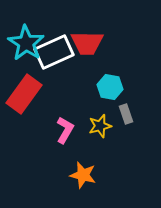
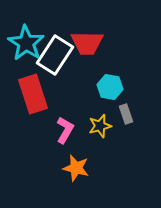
white rectangle: moved 1 px right, 3 px down; rotated 33 degrees counterclockwise
red rectangle: moved 9 px right; rotated 54 degrees counterclockwise
orange star: moved 7 px left, 7 px up
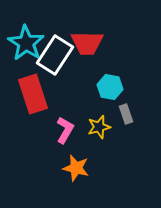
yellow star: moved 1 px left, 1 px down
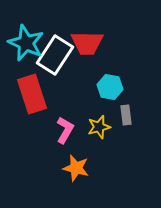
cyan star: rotated 9 degrees counterclockwise
red rectangle: moved 1 px left
gray rectangle: moved 1 px down; rotated 12 degrees clockwise
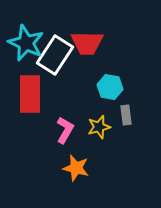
red rectangle: moved 2 px left; rotated 18 degrees clockwise
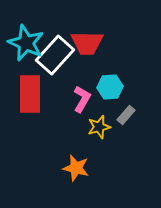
white rectangle: rotated 9 degrees clockwise
cyan hexagon: rotated 15 degrees counterclockwise
gray rectangle: rotated 48 degrees clockwise
pink L-shape: moved 17 px right, 31 px up
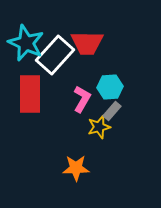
gray rectangle: moved 14 px left, 4 px up
orange star: rotated 16 degrees counterclockwise
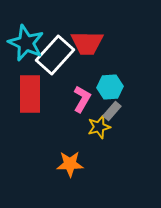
orange star: moved 6 px left, 4 px up
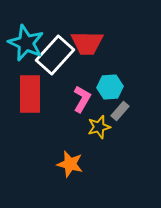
gray rectangle: moved 8 px right
orange star: rotated 16 degrees clockwise
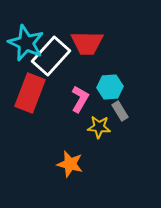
white rectangle: moved 4 px left, 1 px down
red rectangle: moved 1 px up; rotated 21 degrees clockwise
pink L-shape: moved 2 px left
gray rectangle: rotated 72 degrees counterclockwise
yellow star: rotated 20 degrees clockwise
